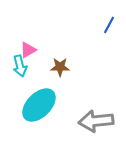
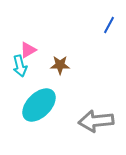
brown star: moved 2 px up
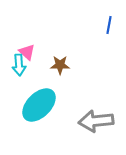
blue line: rotated 18 degrees counterclockwise
pink triangle: moved 1 px left, 2 px down; rotated 48 degrees counterclockwise
cyan arrow: moved 1 px left, 1 px up; rotated 10 degrees clockwise
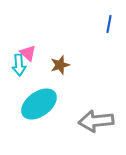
blue line: moved 1 px up
pink triangle: moved 1 px right, 1 px down
brown star: rotated 18 degrees counterclockwise
cyan ellipse: moved 1 px up; rotated 9 degrees clockwise
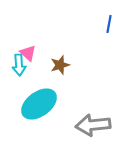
gray arrow: moved 3 px left, 4 px down
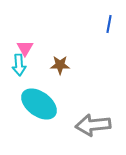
pink triangle: moved 3 px left, 5 px up; rotated 18 degrees clockwise
brown star: rotated 18 degrees clockwise
cyan ellipse: rotated 72 degrees clockwise
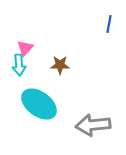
pink triangle: rotated 12 degrees clockwise
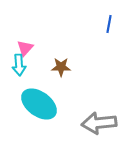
brown star: moved 1 px right, 2 px down
gray arrow: moved 6 px right, 2 px up
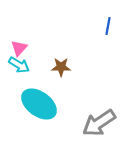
blue line: moved 1 px left, 2 px down
pink triangle: moved 6 px left
cyan arrow: rotated 55 degrees counterclockwise
gray arrow: rotated 28 degrees counterclockwise
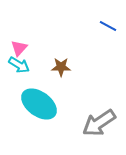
blue line: rotated 72 degrees counterclockwise
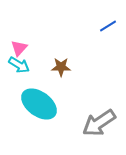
blue line: rotated 60 degrees counterclockwise
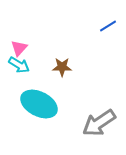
brown star: moved 1 px right
cyan ellipse: rotated 9 degrees counterclockwise
